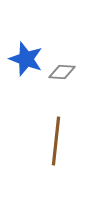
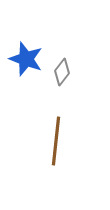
gray diamond: rotated 56 degrees counterclockwise
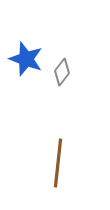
brown line: moved 2 px right, 22 px down
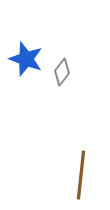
brown line: moved 23 px right, 12 px down
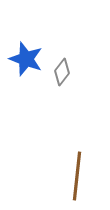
brown line: moved 4 px left, 1 px down
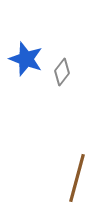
brown line: moved 2 px down; rotated 9 degrees clockwise
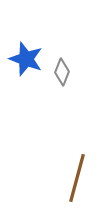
gray diamond: rotated 16 degrees counterclockwise
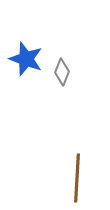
brown line: rotated 12 degrees counterclockwise
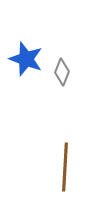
brown line: moved 12 px left, 11 px up
